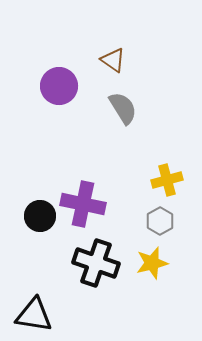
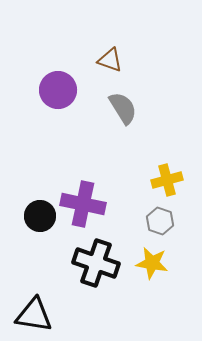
brown triangle: moved 3 px left; rotated 16 degrees counterclockwise
purple circle: moved 1 px left, 4 px down
gray hexagon: rotated 12 degrees counterclockwise
yellow star: rotated 24 degrees clockwise
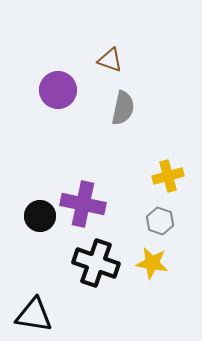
gray semicircle: rotated 44 degrees clockwise
yellow cross: moved 1 px right, 4 px up
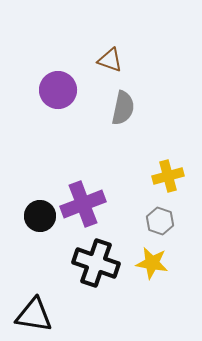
purple cross: rotated 33 degrees counterclockwise
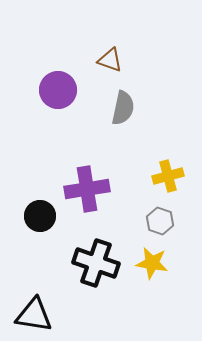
purple cross: moved 4 px right, 15 px up; rotated 12 degrees clockwise
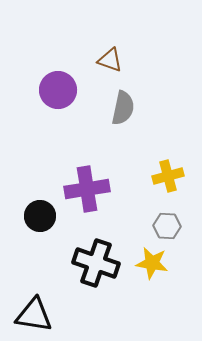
gray hexagon: moved 7 px right, 5 px down; rotated 16 degrees counterclockwise
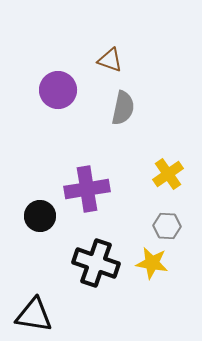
yellow cross: moved 2 px up; rotated 20 degrees counterclockwise
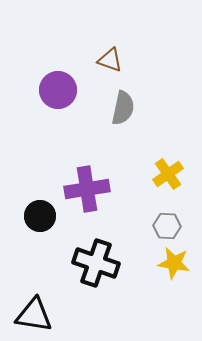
yellow star: moved 22 px right
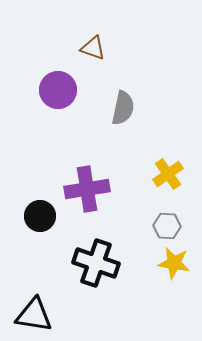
brown triangle: moved 17 px left, 12 px up
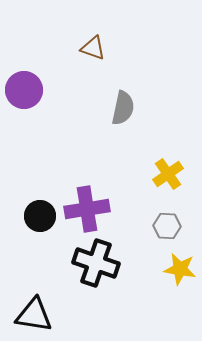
purple circle: moved 34 px left
purple cross: moved 20 px down
yellow star: moved 6 px right, 6 px down
